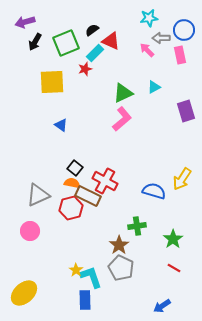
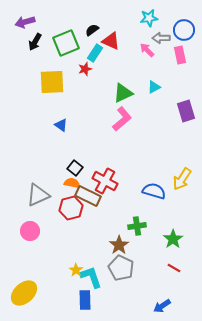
cyan rectangle: rotated 12 degrees counterclockwise
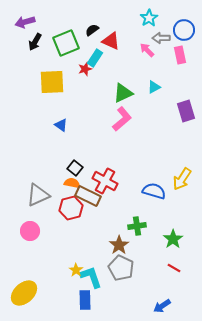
cyan star: rotated 24 degrees counterclockwise
cyan rectangle: moved 5 px down
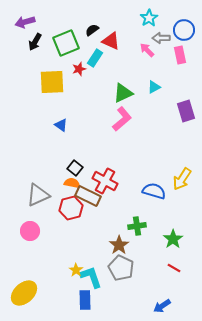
red star: moved 6 px left
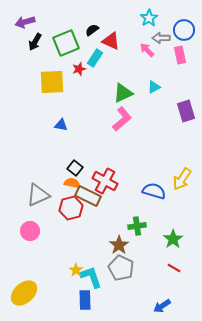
blue triangle: rotated 24 degrees counterclockwise
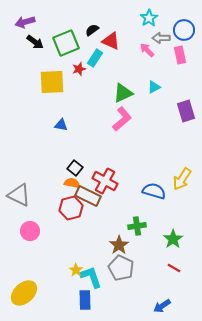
black arrow: rotated 84 degrees counterclockwise
gray triangle: moved 19 px left; rotated 50 degrees clockwise
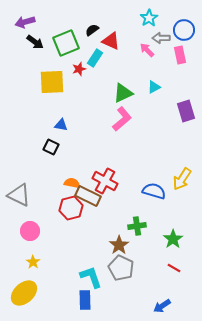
black square: moved 24 px left, 21 px up; rotated 14 degrees counterclockwise
yellow star: moved 43 px left, 8 px up
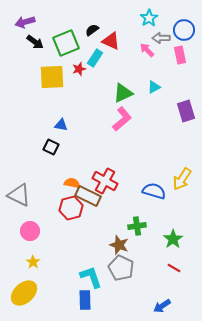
yellow square: moved 5 px up
brown star: rotated 18 degrees counterclockwise
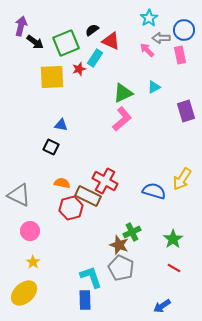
purple arrow: moved 4 px left, 4 px down; rotated 120 degrees clockwise
orange semicircle: moved 10 px left
green cross: moved 5 px left, 6 px down; rotated 18 degrees counterclockwise
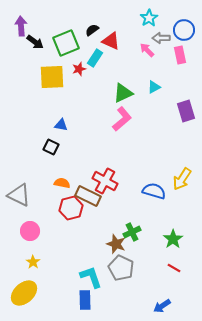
purple arrow: rotated 18 degrees counterclockwise
brown star: moved 3 px left, 1 px up
